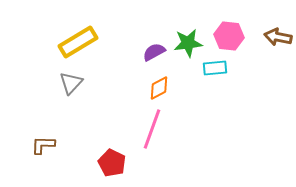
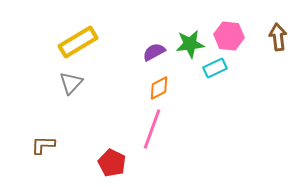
brown arrow: rotated 72 degrees clockwise
green star: moved 2 px right, 1 px down
cyan rectangle: rotated 20 degrees counterclockwise
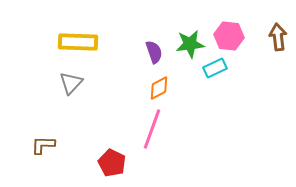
yellow rectangle: rotated 33 degrees clockwise
purple semicircle: rotated 100 degrees clockwise
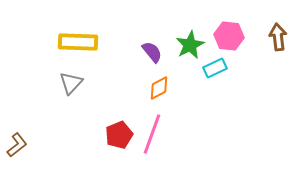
green star: moved 1 px down; rotated 20 degrees counterclockwise
purple semicircle: moved 2 px left; rotated 20 degrees counterclockwise
pink line: moved 5 px down
brown L-shape: moved 26 px left; rotated 140 degrees clockwise
red pentagon: moved 7 px right, 28 px up; rotated 24 degrees clockwise
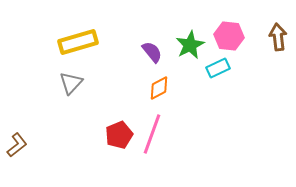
yellow rectangle: rotated 18 degrees counterclockwise
cyan rectangle: moved 3 px right
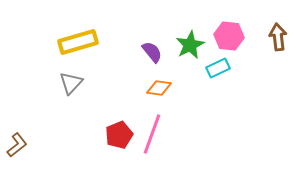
orange diamond: rotated 35 degrees clockwise
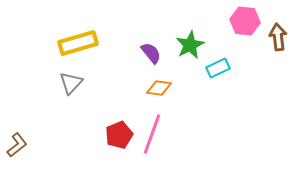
pink hexagon: moved 16 px right, 15 px up
yellow rectangle: moved 1 px down
purple semicircle: moved 1 px left, 1 px down
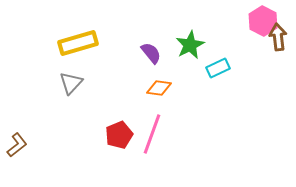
pink hexagon: moved 18 px right; rotated 20 degrees clockwise
